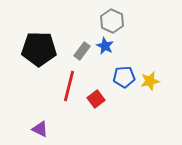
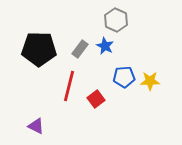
gray hexagon: moved 4 px right, 1 px up
gray rectangle: moved 2 px left, 2 px up
yellow star: rotated 12 degrees clockwise
purple triangle: moved 4 px left, 3 px up
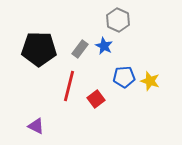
gray hexagon: moved 2 px right
blue star: moved 1 px left
yellow star: rotated 18 degrees clockwise
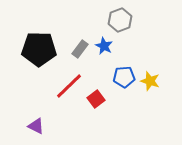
gray hexagon: moved 2 px right; rotated 15 degrees clockwise
red line: rotated 32 degrees clockwise
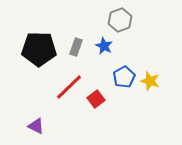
gray rectangle: moved 4 px left, 2 px up; rotated 18 degrees counterclockwise
blue pentagon: rotated 25 degrees counterclockwise
red line: moved 1 px down
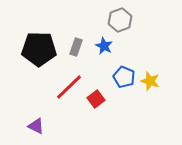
blue pentagon: rotated 20 degrees counterclockwise
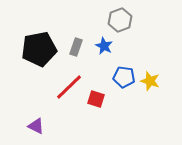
black pentagon: rotated 12 degrees counterclockwise
blue pentagon: rotated 15 degrees counterclockwise
red square: rotated 36 degrees counterclockwise
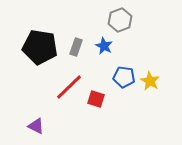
black pentagon: moved 1 px right, 2 px up; rotated 20 degrees clockwise
yellow star: rotated 12 degrees clockwise
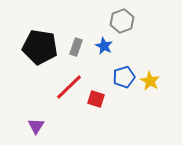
gray hexagon: moved 2 px right, 1 px down
blue pentagon: rotated 25 degrees counterclockwise
purple triangle: rotated 36 degrees clockwise
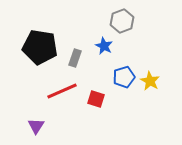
gray rectangle: moved 1 px left, 11 px down
red line: moved 7 px left, 4 px down; rotated 20 degrees clockwise
